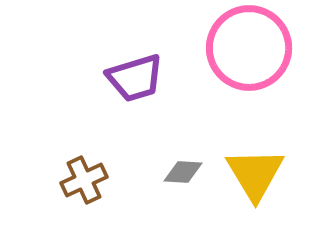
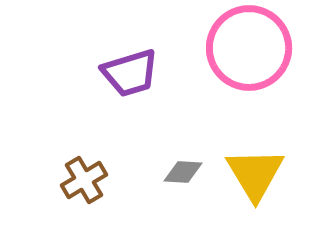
purple trapezoid: moved 5 px left, 5 px up
brown cross: rotated 6 degrees counterclockwise
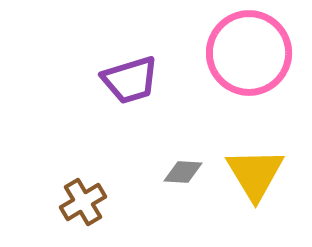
pink circle: moved 5 px down
purple trapezoid: moved 7 px down
brown cross: moved 1 px left, 22 px down
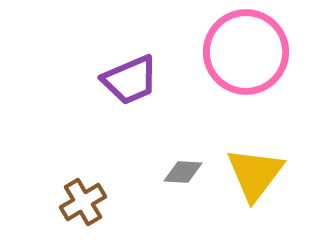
pink circle: moved 3 px left, 1 px up
purple trapezoid: rotated 6 degrees counterclockwise
yellow triangle: rotated 8 degrees clockwise
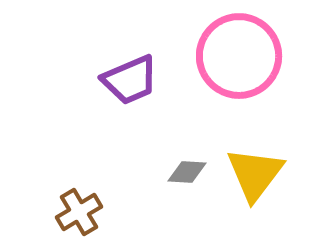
pink circle: moved 7 px left, 4 px down
gray diamond: moved 4 px right
brown cross: moved 4 px left, 10 px down
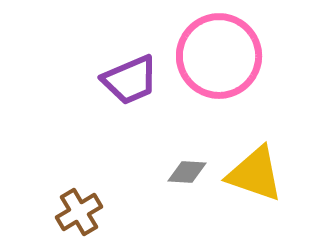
pink circle: moved 20 px left
yellow triangle: rotated 48 degrees counterclockwise
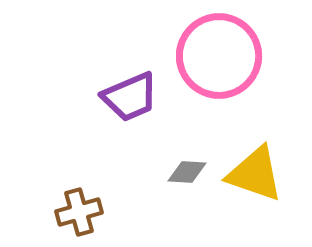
purple trapezoid: moved 17 px down
brown cross: rotated 15 degrees clockwise
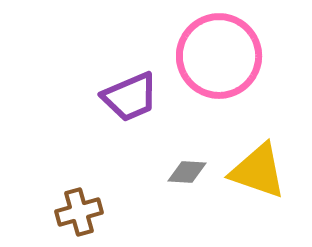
yellow triangle: moved 3 px right, 3 px up
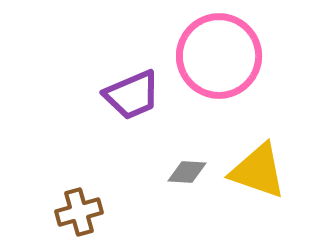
purple trapezoid: moved 2 px right, 2 px up
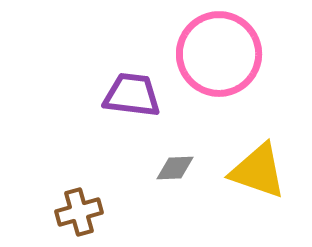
pink circle: moved 2 px up
purple trapezoid: rotated 150 degrees counterclockwise
gray diamond: moved 12 px left, 4 px up; rotated 6 degrees counterclockwise
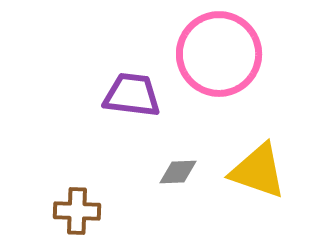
gray diamond: moved 3 px right, 4 px down
brown cross: moved 2 px left, 1 px up; rotated 18 degrees clockwise
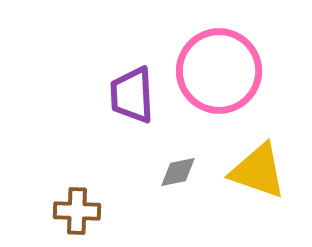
pink circle: moved 17 px down
purple trapezoid: rotated 100 degrees counterclockwise
gray diamond: rotated 9 degrees counterclockwise
